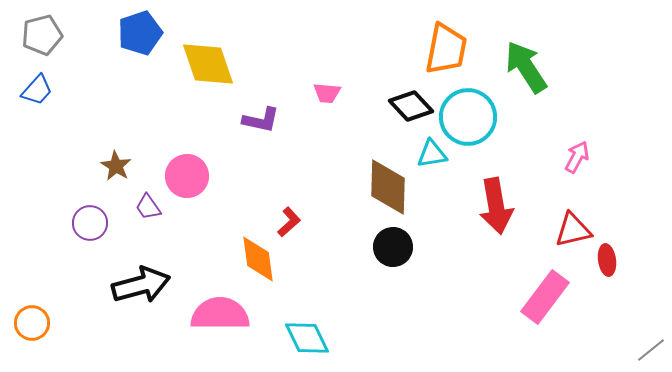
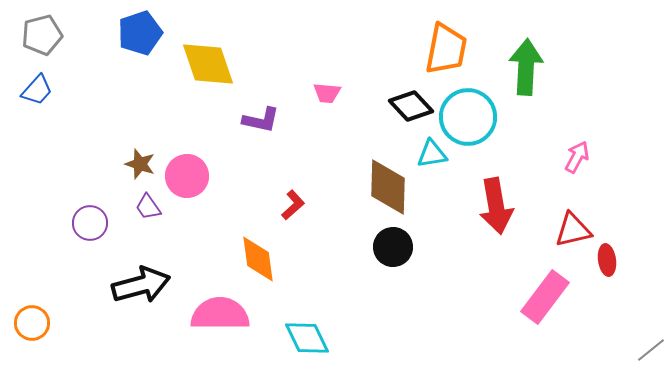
green arrow: rotated 36 degrees clockwise
brown star: moved 24 px right, 2 px up; rotated 12 degrees counterclockwise
red L-shape: moved 4 px right, 17 px up
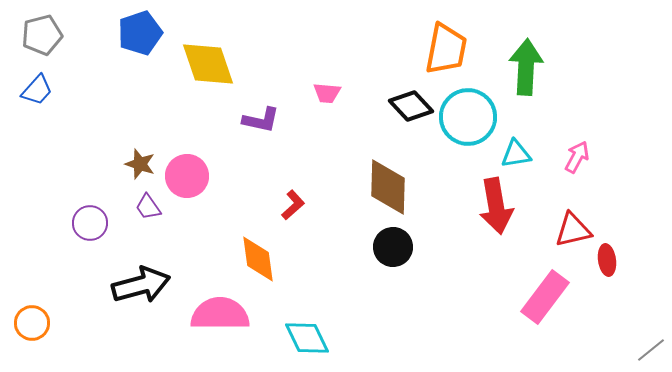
cyan triangle: moved 84 px right
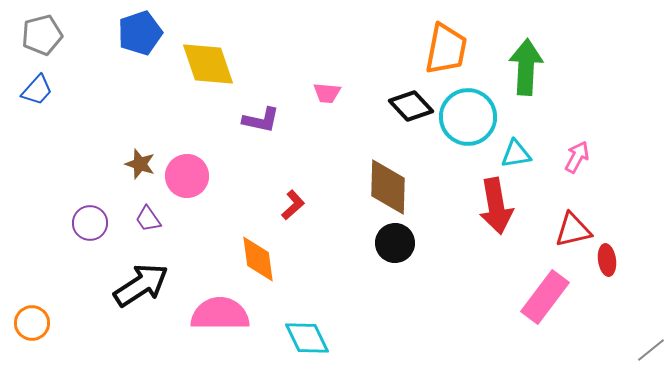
purple trapezoid: moved 12 px down
black circle: moved 2 px right, 4 px up
black arrow: rotated 18 degrees counterclockwise
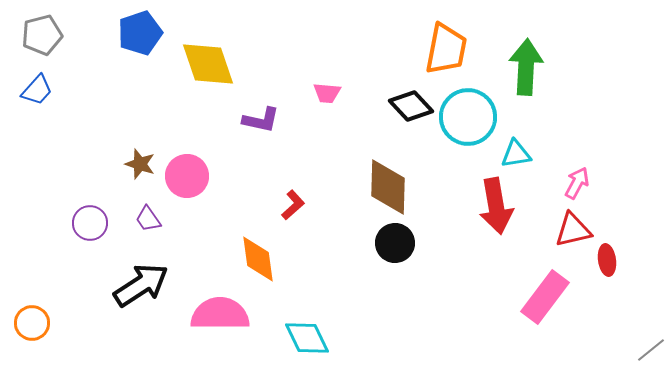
pink arrow: moved 26 px down
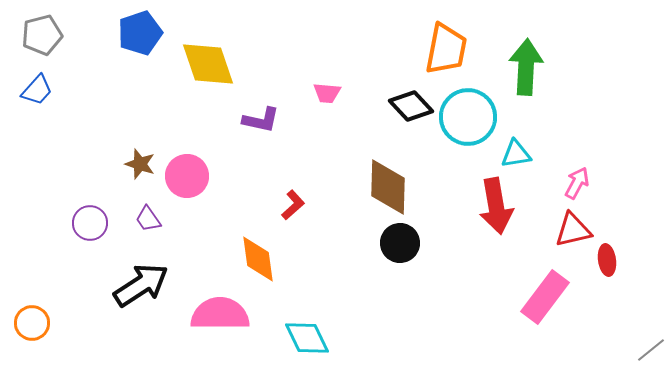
black circle: moved 5 px right
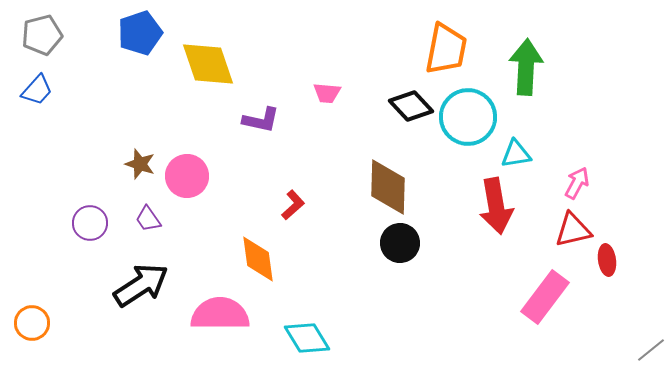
cyan diamond: rotated 6 degrees counterclockwise
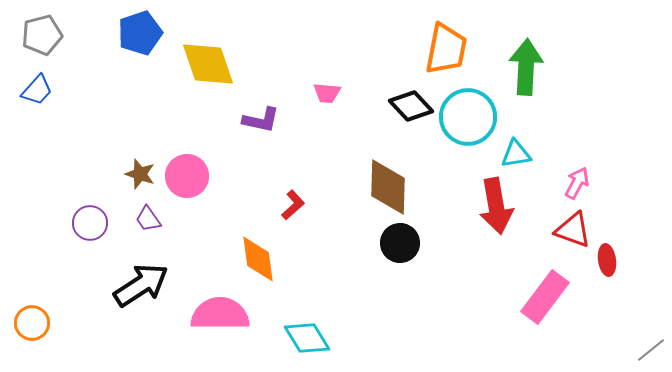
brown star: moved 10 px down
red triangle: rotated 33 degrees clockwise
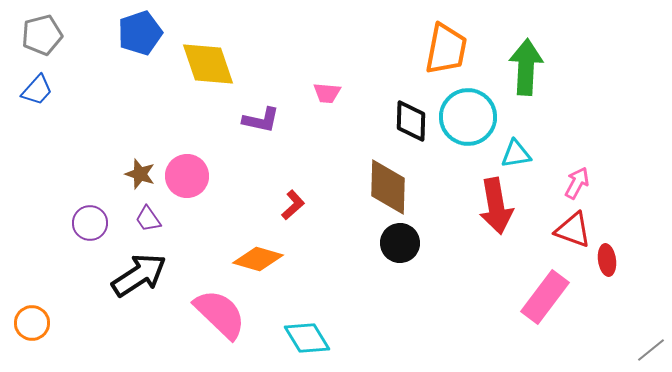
black diamond: moved 15 px down; rotated 45 degrees clockwise
orange diamond: rotated 66 degrees counterclockwise
black arrow: moved 2 px left, 10 px up
pink semicircle: rotated 44 degrees clockwise
